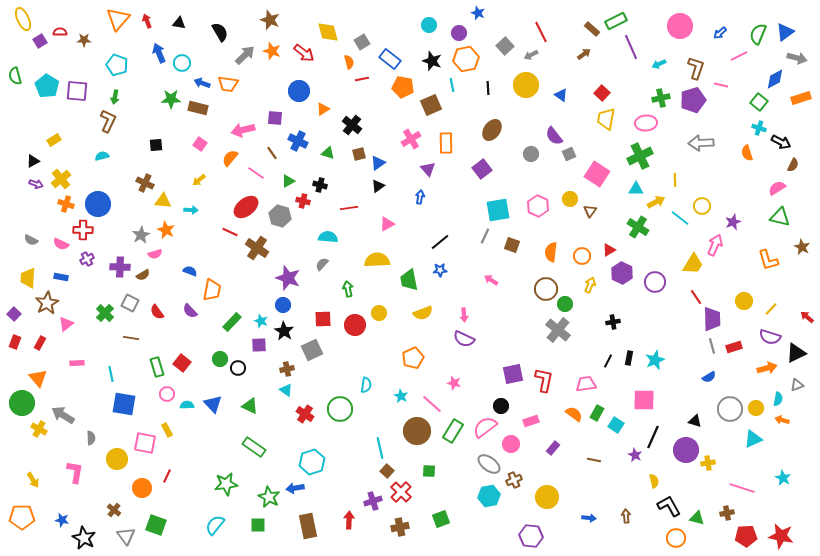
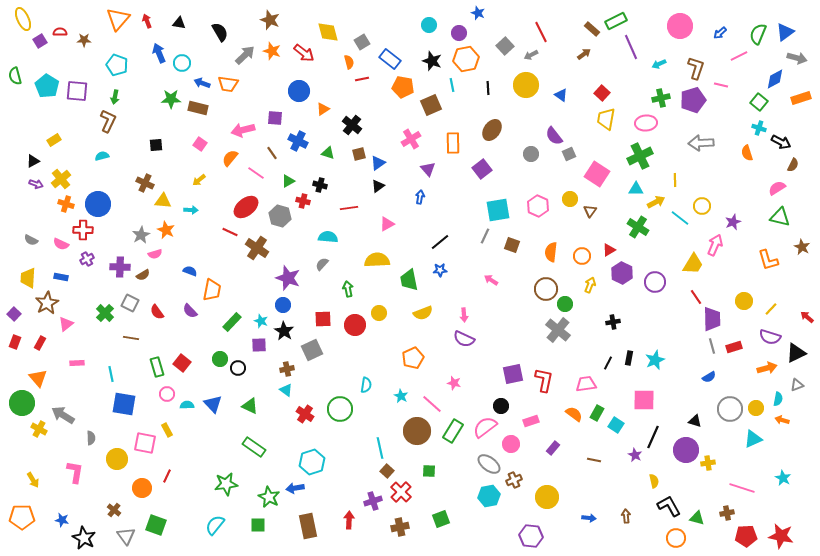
orange rectangle at (446, 143): moved 7 px right
black line at (608, 361): moved 2 px down
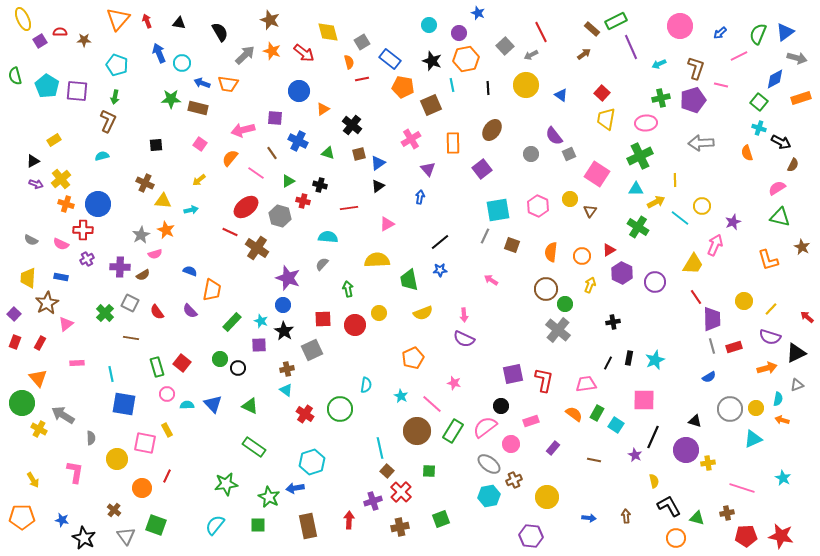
cyan arrow at (191, 210): rotated 16 degrees counterclockwise
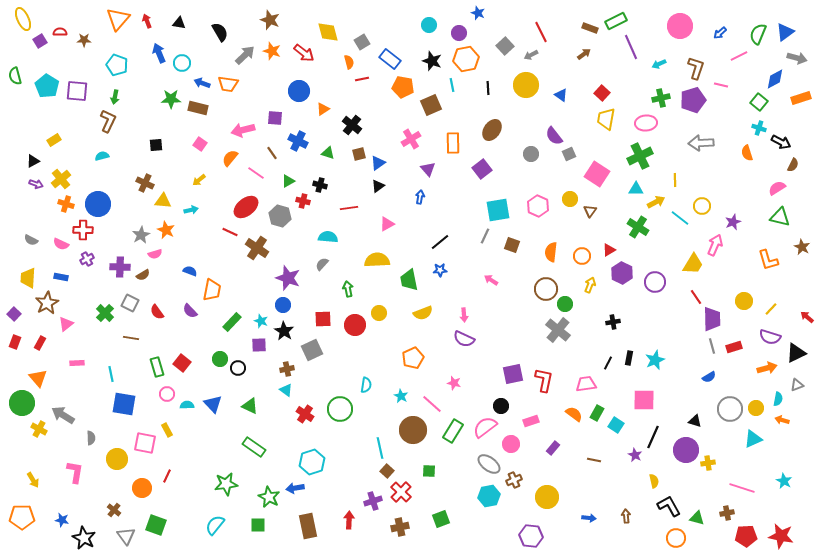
brown rectangle at (592, 29): moved 2 px left, 1 px up; rotated 21 degrees counterclockwise
brown circle at (417, 431): moved 4 px left, 1 px up
cyan star at (783, 478): moved 1 px right, 3 px down
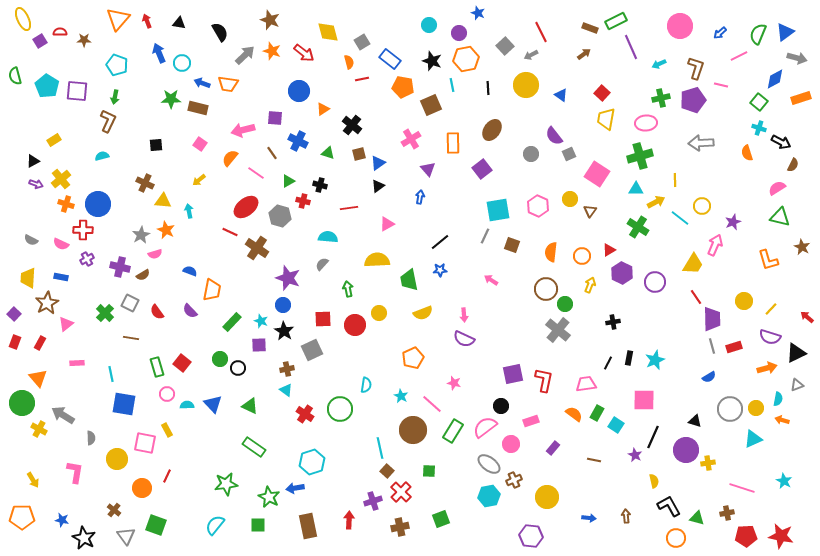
green cross at (640, 156): rotated 10 degrees clockwise
cyan arrow at (191, 210): moved 2 px left, 1 px down; rotated 88 degrees counterclockwise
purple cross at (120, 267): rotated 12 degrees clockwise
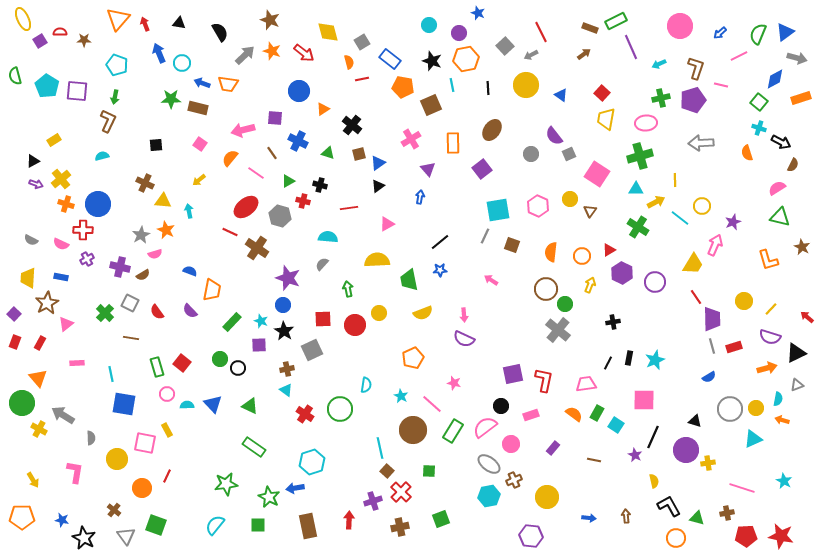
red arrow at (147, 21): moved 2 px left, 3 px down
pink rectangle at (531, 421): moved 6 px up
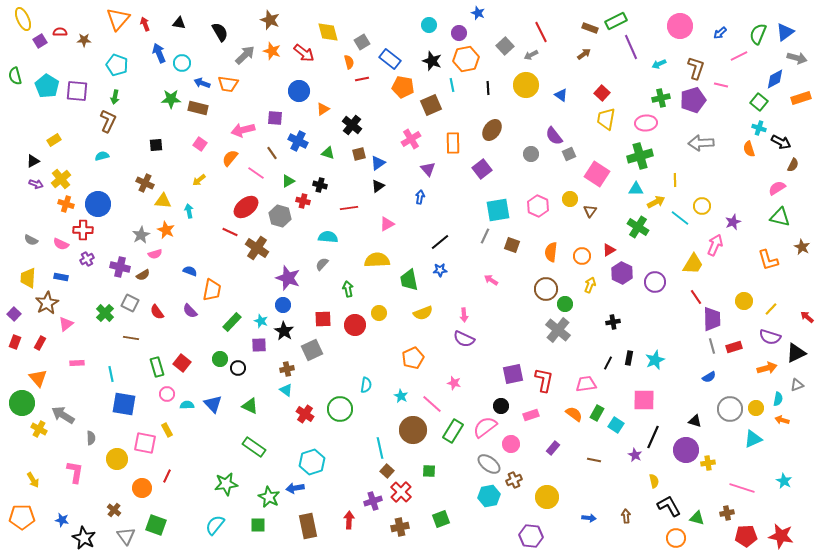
orange semicircle at (747, 153): moved 2 px right, 4 px up
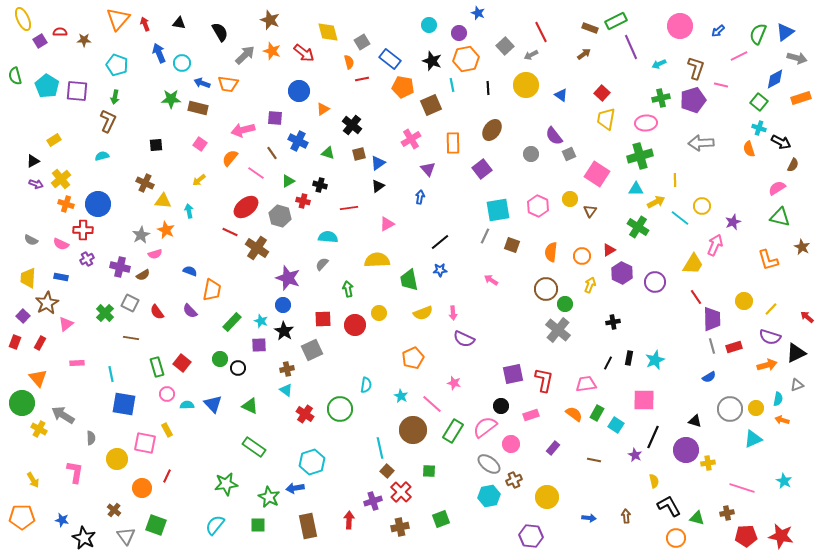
blue arrow at (720, 33): moved 2 px left, 2 px up
purple square at (14, 314): moved 9 px right, 2 px down
pink arrow at (464, 315): moved 11 px left, 2 px up
orange arrow at (767, 368): moved 3 px up
